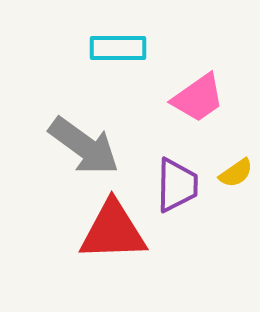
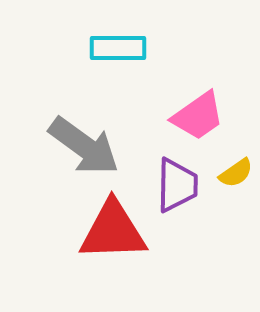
pink trapezoid: moved 18 px down
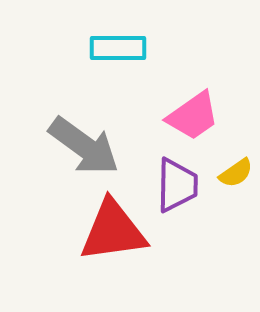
pink trapezoid: moved 5 px left
red triangle: rotated 6 degrees counterclockwise
